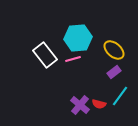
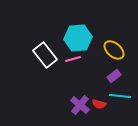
purple rectangle: moved 4 px down
cyan line: rotated 60 degrees clockwise
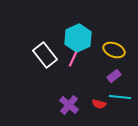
cyan hexagon: rotated 20 degrees counterclockwise
yellow ellipse: rotated 20 degrees counterclockwise
pink line: rotated 49 degrees counterclockwise
cyan line: moved 1 px down
purple cross: moved 11 px left
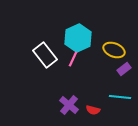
purple rectangle: moved 10 px right, 7 px up
red semicircle: moved 6 px left, 6 px down
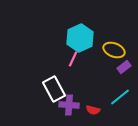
cyan hexagon: moved 2 px right
white rectangle: moved 9 px right, 34 px down; rotated 10 degrees clockwise
purple rectangle: moved 2 px up
cyan line: rotated 45 degrees counterclockwise
purple cross: rotated 36 degrees counterclockwise
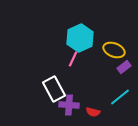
red semicircle: moved 2 px down
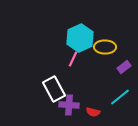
yellow ellipse: moved 9 px left, 3 px up; rotated 20 degrees counterclockwise
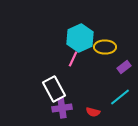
purple cross: moved 7 px left, 3 px down; rotated 12 degrees counterclockwise
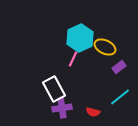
yellow ellipse: rotated 25 degrees clockwise
purple rectangle: moved 5 px left
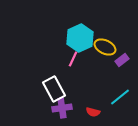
purple rectangle: moved 3 px right, 7 px up
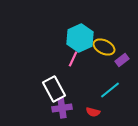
yellow ellipse: moved 1 px left
cyan line: moved 10 px left, 7 px up
